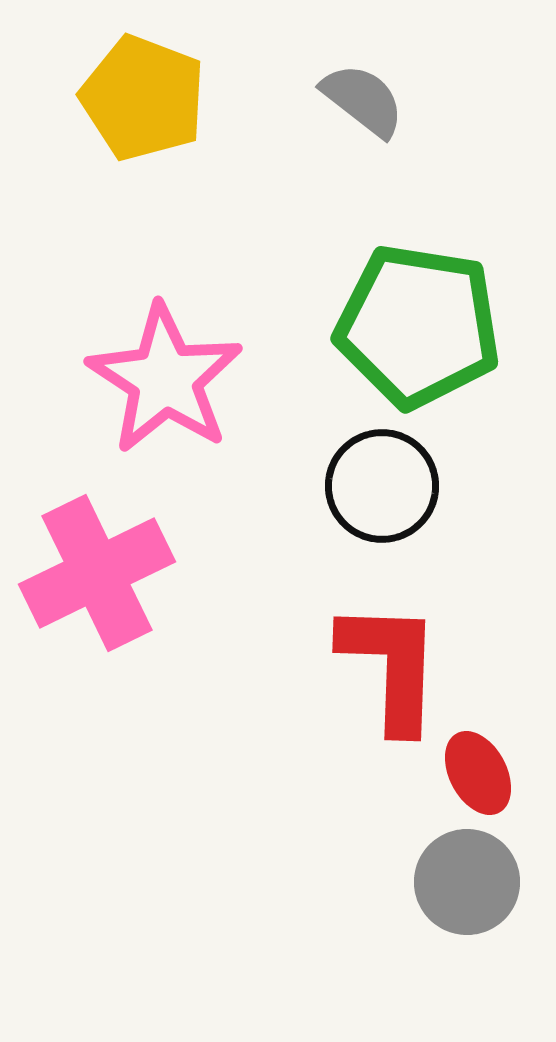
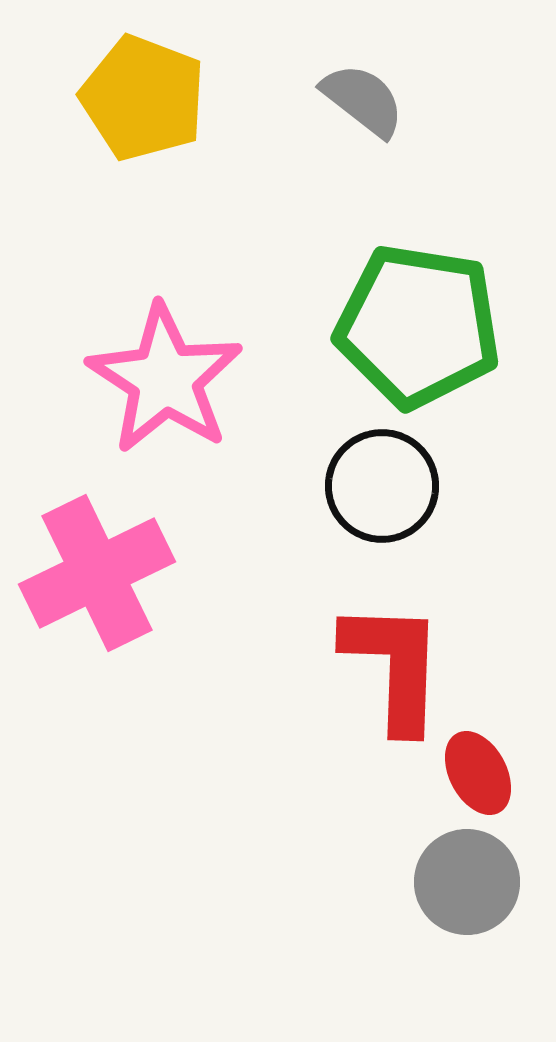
red L-shape: moved 3 px right
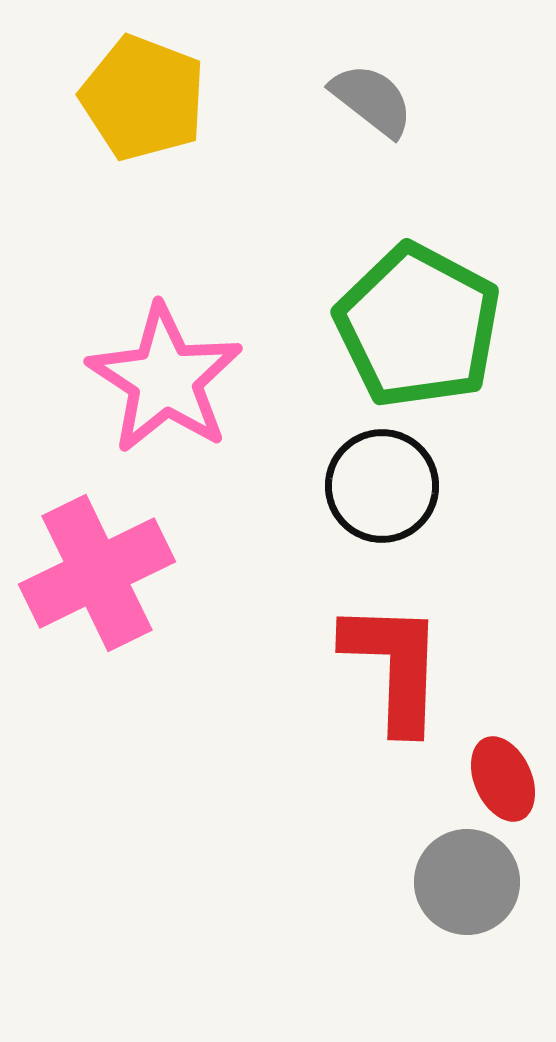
gray semicircle: moved 9 px right
green pentagon: rotated 19 degrees clockwise
red ellipse: moved 25 px right, 6 px down; rotated 4 degrees clockwise
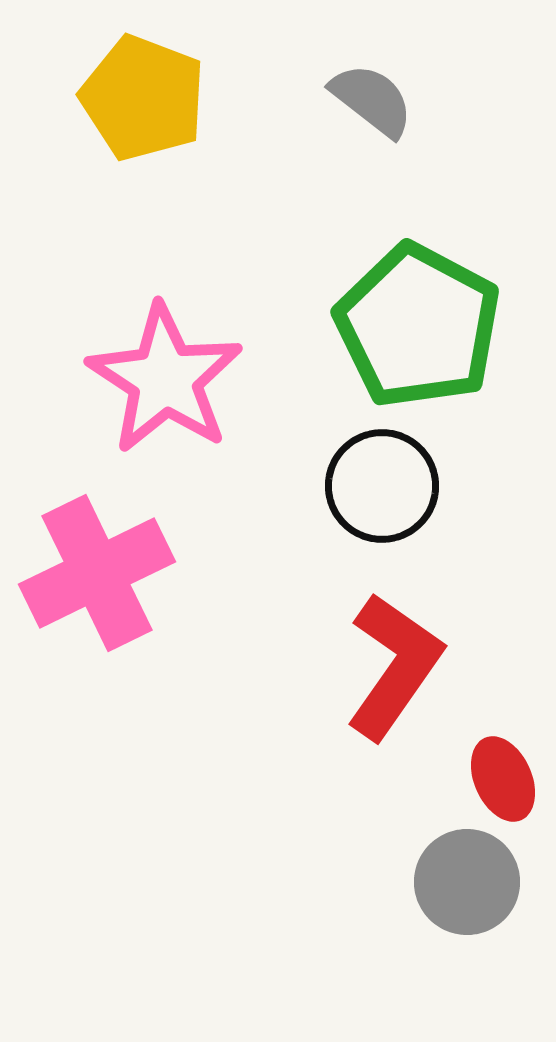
red L-shape: rotated 33 degrees clockwise
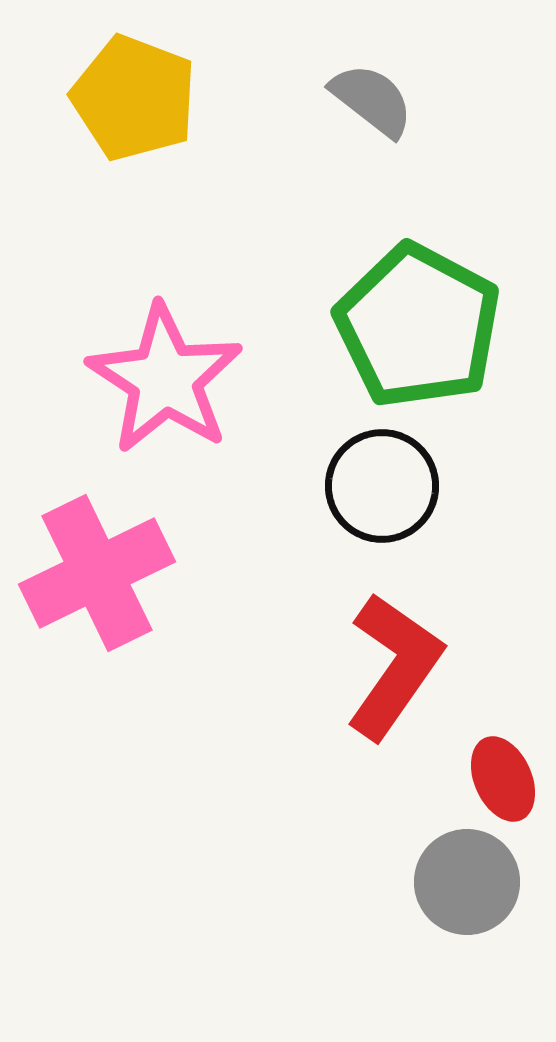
yellow pentagon: moved 9 px left
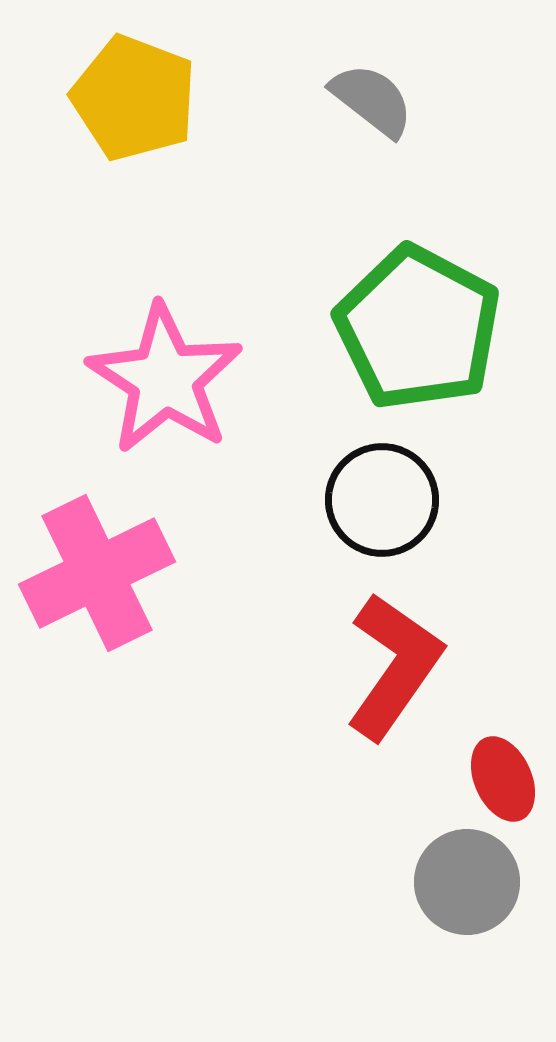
green pentagon: moved 2 px down
black circle: moved 14 px down
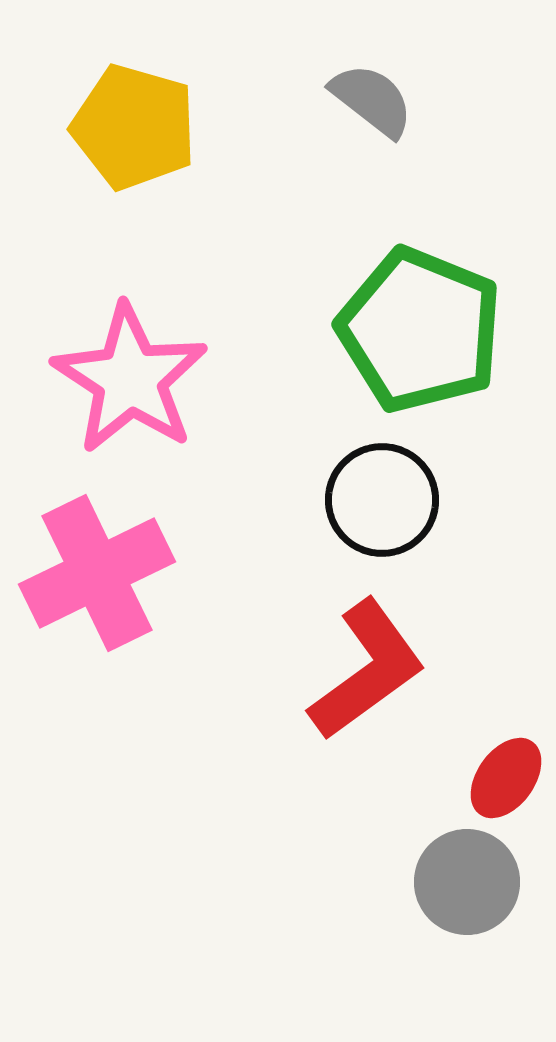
yellow pentagon: moved 29 px down; rotated 5 degrees counterclockwise
green pentagon: moved 2 px right, 2 px down; rotated 6 degrees counterclockwise
pink star: moved 35 px left
red L-shape: moved 27 px left, 4 px down; rotated 19 degrees clockwise
red ellipse: moved 3 px right, 1 px up; rotated 60 degrees clockwise
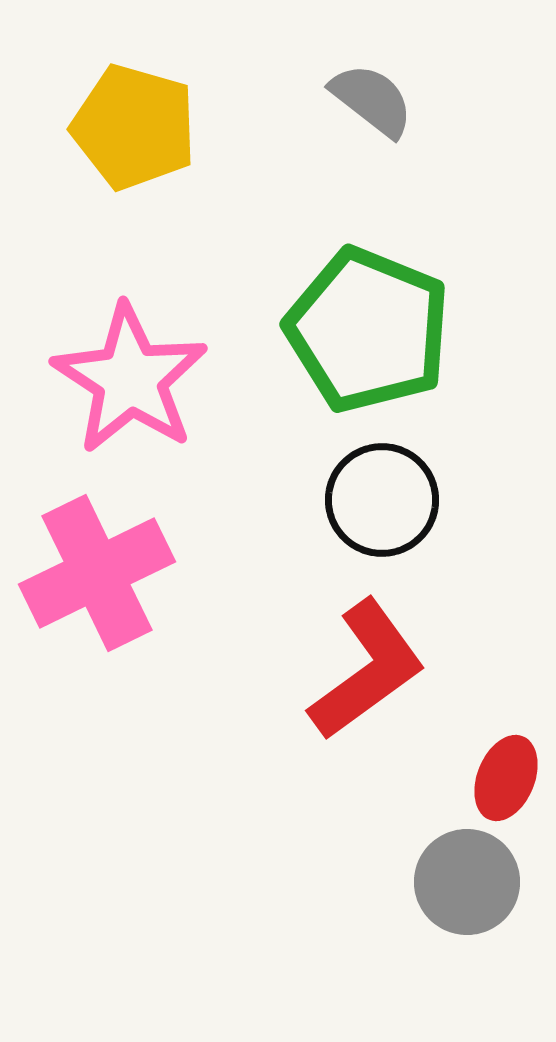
green pentagon: moved 52 px left
red ellipse: rotated 14 degrees counterclockwise
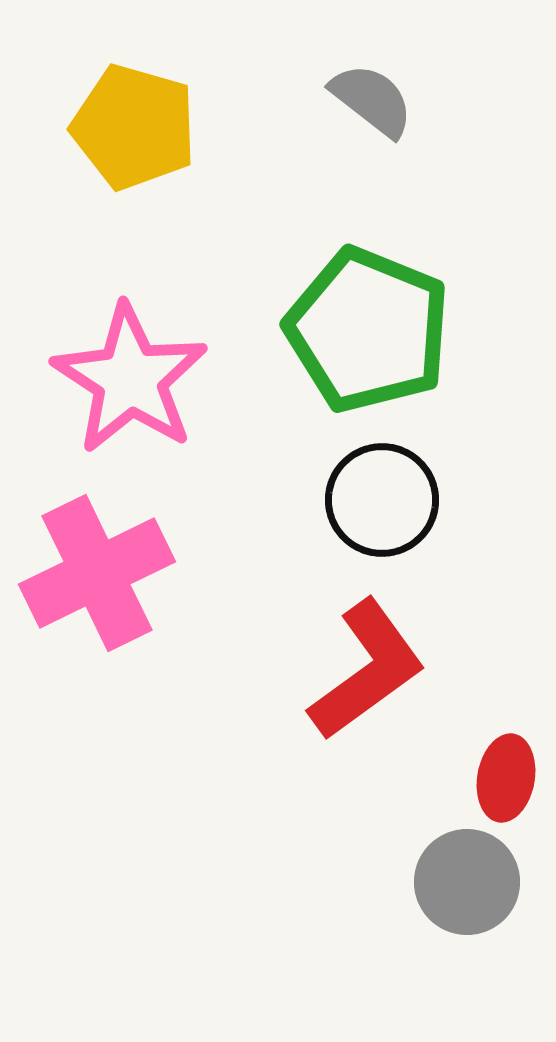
red ellipse: rotated 12 degrees counterclockwise
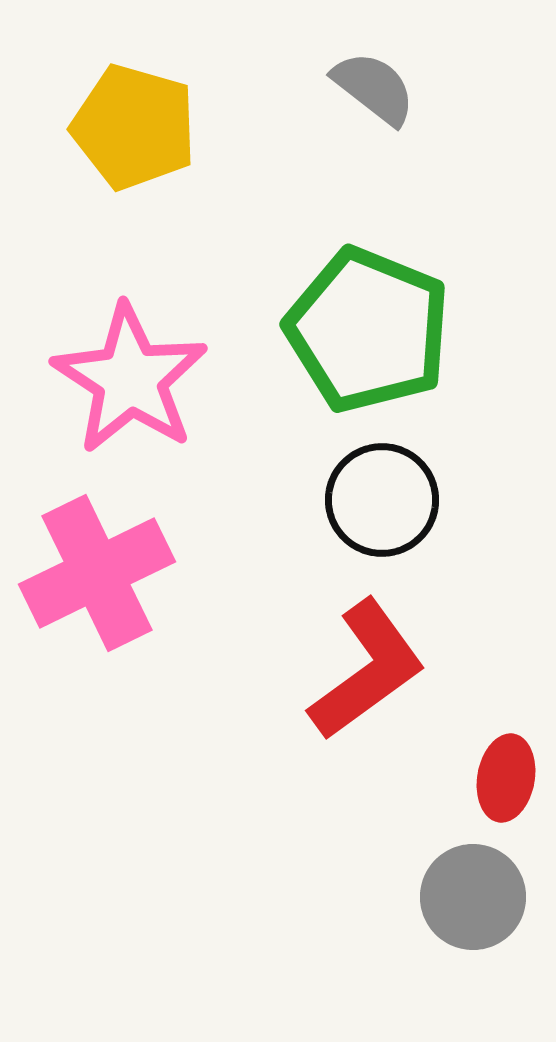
gray semicircle: moved 2 px right, 12 px up
gray circle: moved 6 px right, 15 px down
